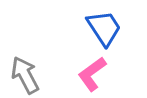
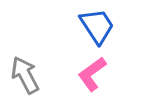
blue trapezoid: moved 7 px left, 2 px up
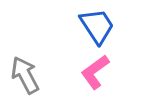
pink L-shape: moved 3 px right, 2 px up
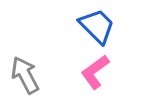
blue trapezoid: rotated 12 degrees counterclockwise
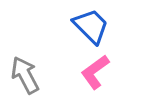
blue trapezoid: moved 6 px left
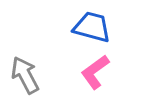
blue trapezoid: moved 1 px right, 1 px down; rotated 30 degrees counterclockwise
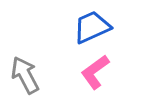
blue trapezoid: rotated 39 degrees counterclockwise
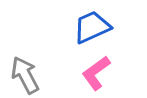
pink L-shape: moved 1 px right, 1 px down
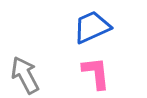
pink L-shape: rotated 120 degrees clockwise
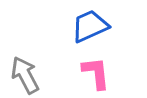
blue trapezoid: moved 2 px left, 1 px up
